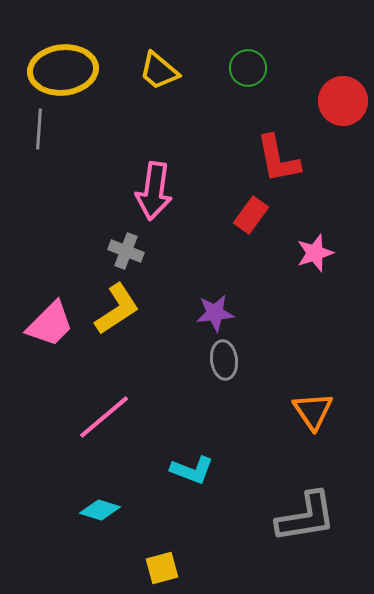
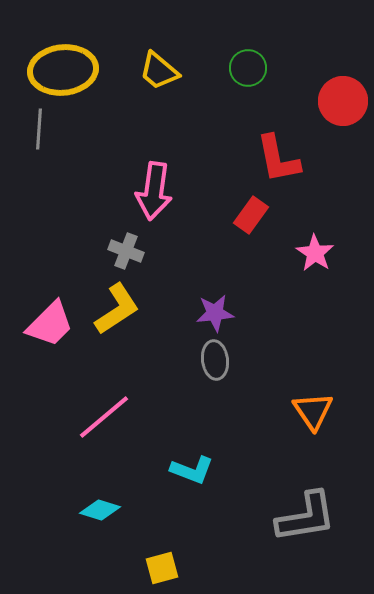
pink star: rotated 21 degrees counterclockwise
gray ellipse: moved 9 px left
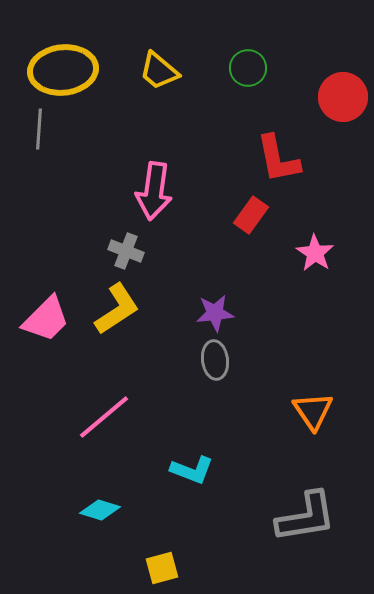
red circle: moved 4 px up
pink trapezoid: moved 4 px left, 5 px up
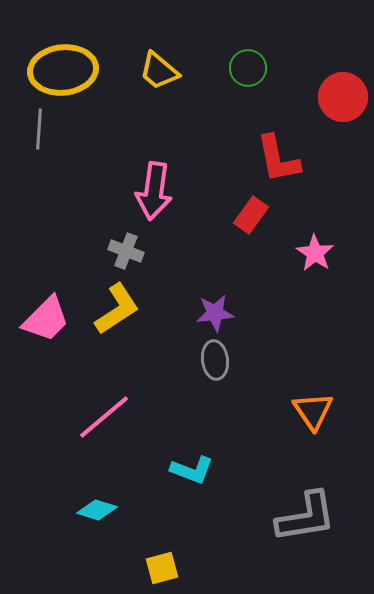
cyan diamond: moved 3 px left
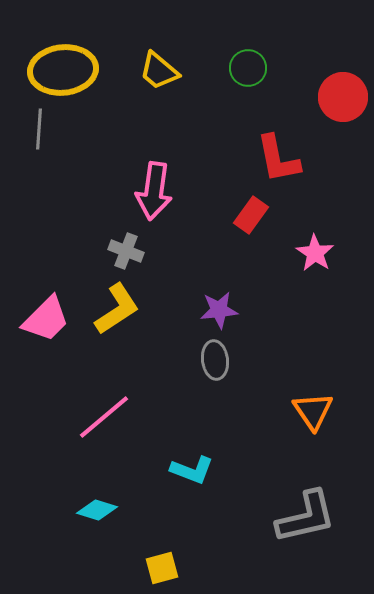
purple star: moved 4 px right, 3 px up
gray L-shape: rotated 4 degrees counterclockwise
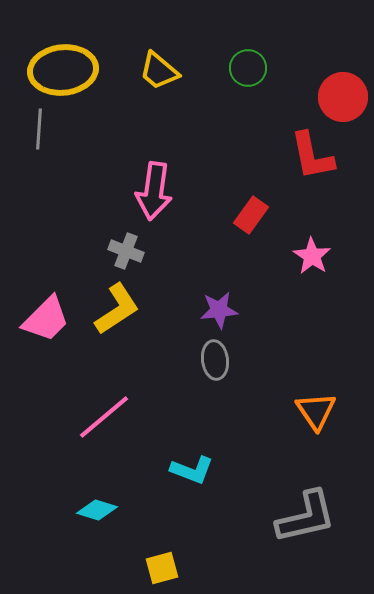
red L-shape: moved 34 px right, 3 px up
pink star: moved 3 px left, 3 px down
orange triangle: moved 3 px right
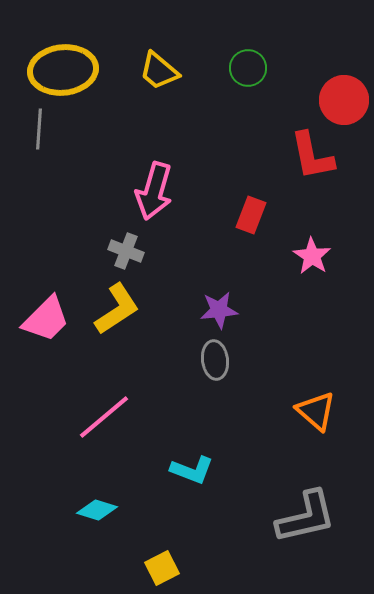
red circle: moved 1 px right, 3 px down
pink arrow: rotated 8 degrees clockwise
red rectangle: rotated 15 degrees counterclockwise
orange triangle: rotated 15 degrees counterclockwise
yellow square: rotated 12 degrees counterclockwise
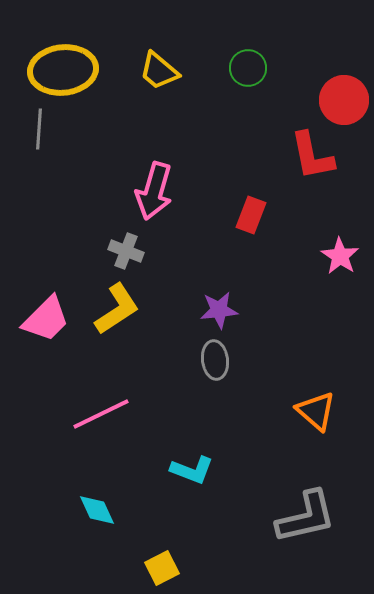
pink star: moved 28 px right
pink line: moved 3 px left, 3 px up; rotated 14 degrees clockwise
cyan diamond: rotated 48 degrees clockwise
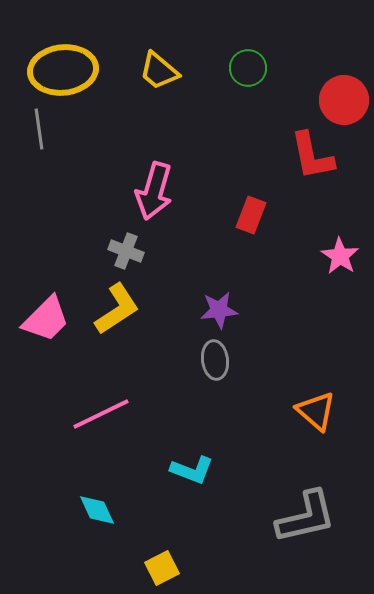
gray line: rotated 12 degrees counterclockwise
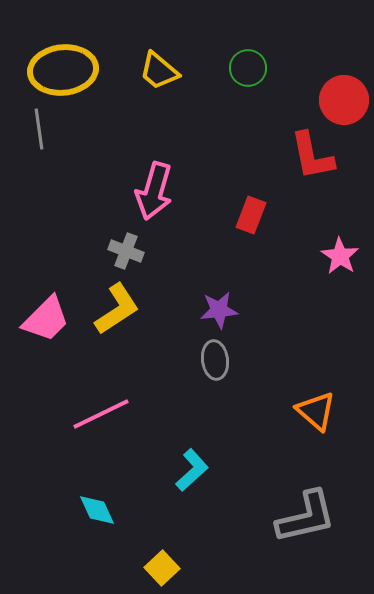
cyan L-shape: rotated 63 degrees counterclockwise
yellow square: rotated 16 degrees counterclockwise
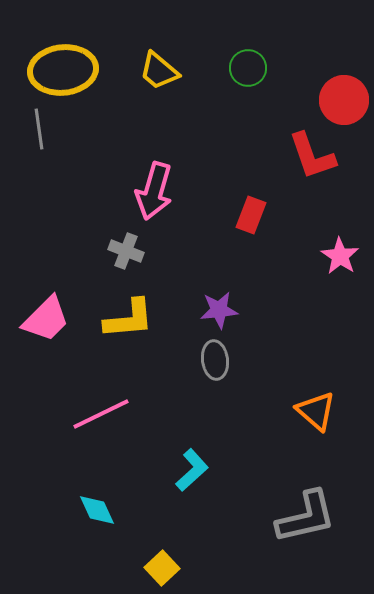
red L-shape: rotated 8 degrees counterclockwise
yellow L-shape: moved 12 px right, 10 px down; rotated 28 degrees clockwise
